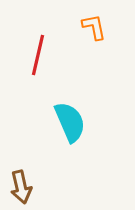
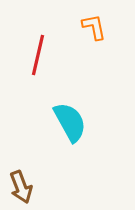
cyan semicircle: rotated 6 degrees counterclockwise
brown arrow: rotated 8 degrees counterclockwise
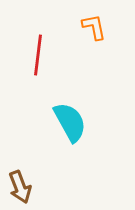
red line: rotated 6 degrees counterclockwise
brown arrow: moved 1 px left
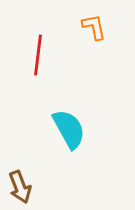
cyan semicircle: moved 1 px left, 7 px down
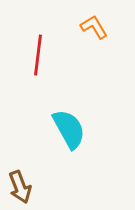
orange L-shape: rotated 20 degrees counterclockwise
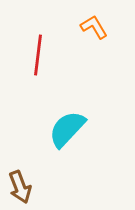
cyan semicircle: moved 2 px left; rotated 108 degrees counterclockwise
